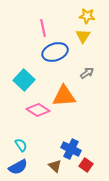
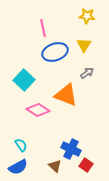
yellow triangle: moved 1 px right, 9 px down
orange triangle: moved 2 px right, 1 px up; rotated 25 degrees clockwise
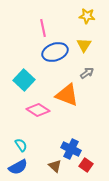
orange triangle: moved 1 px right
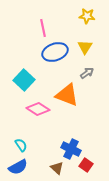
yellow triangle: moved 1 px right, 2 px down
pink diamond: moved 1 px up
brown triangle: moved 2 px right, 2 px down
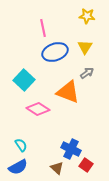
orange triangle: moved 1 px right, 3 px up
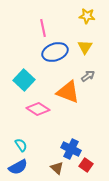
gray arrow: moved 1 px right, 3 px down
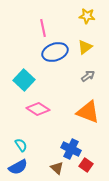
yellow triangle: rotated 21 degrees clockwise
orange triangle: moved 20 px right, 20 px down
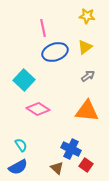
orange triangle: moved 1 px left, 1 px up; rotated 15 degrees counterclockwise
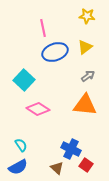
orange triangle: moved 2 px left, 6 px up
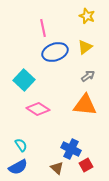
yellow star: rotated 14 degrees clockwise
red square: rotated 24 degrees clockwise
